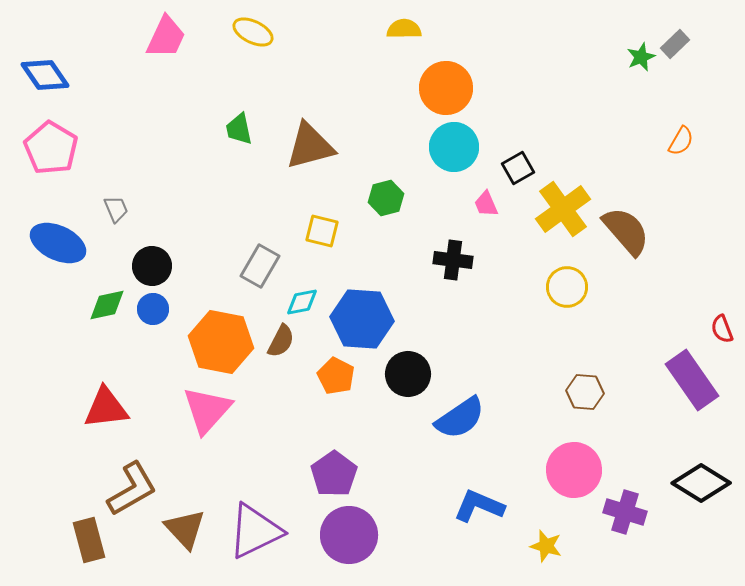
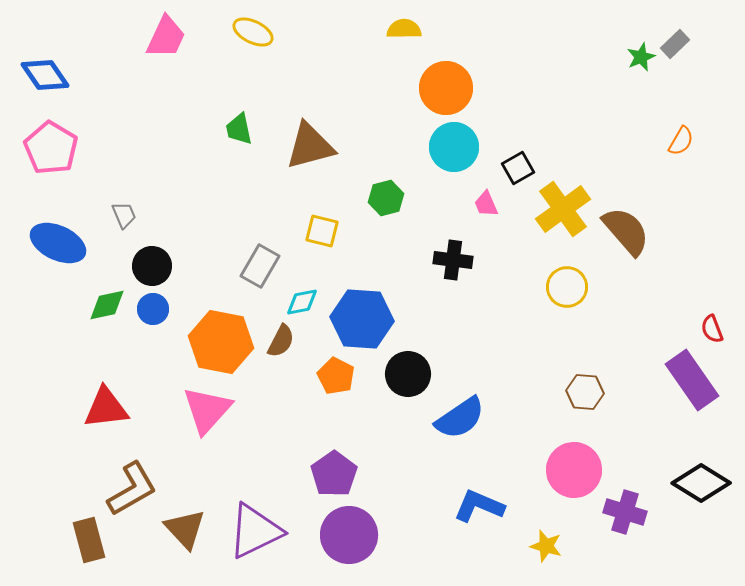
gray trapezoid at (116, 209): moved 8 px right, 6 px down
red semicircle at (722, 329): moved 10 px left
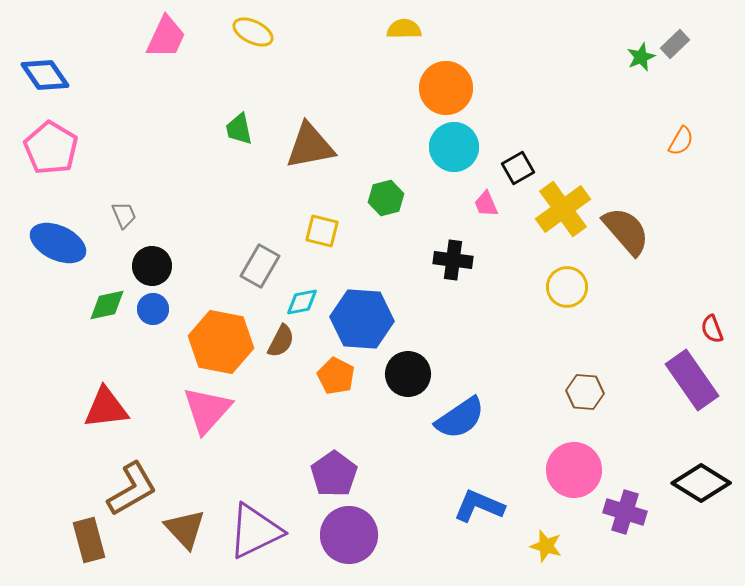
brown triangle at (310, 146): rotated 4 degrees clockwise
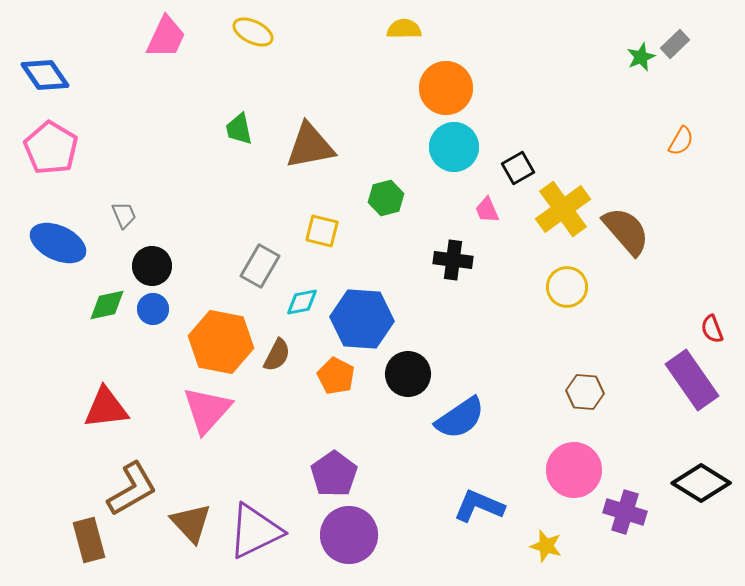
pink trapezoid at (486, 204): moved 1 px right, 6 px down
brown semicircle at (281, 341): moved 4 px left, 14 px down
brown triangle at (185, 529): moved 6 px right, 6 px up
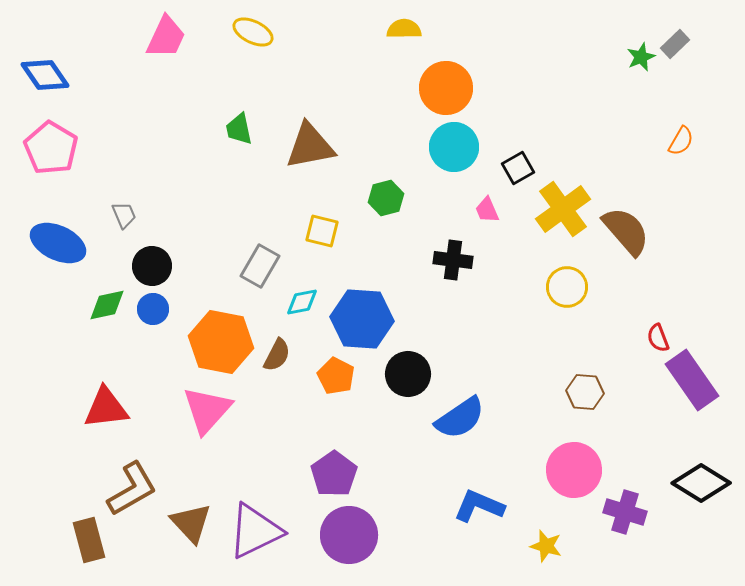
red semicircle at (712, 329): moved 54 px left, 9 px down
